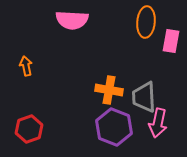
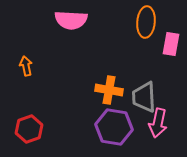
pink semicircle: moved 1 px left
pink rectangle: moved 3 px down
purple hexagon: rotated 12 degrees counterclockwise
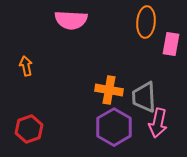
purple hexagon: rotated 21 degrees clockwise
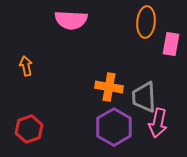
orange cross: moved 3 px up
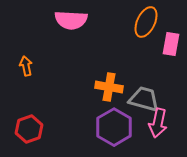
orange ellipse: rotated 20 degrees clockwise
gray trapezoid: moved 2 px down; rotated 108 degrees clockwise
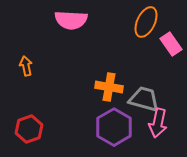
pink rectangle: rotated 45 degrees counterclockwise
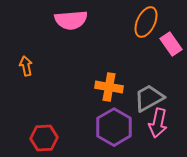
pink semicircle: rotated 8 degrees counterclockwise
gray trapezoid: moved 5 px right, 1 px up; rotated 44 degrees counterclockwise
red hexagon: moved 15 px right, 9 px down; rotated 16 degrees clockwise
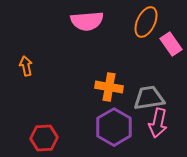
pink semicircle: moved 16 px right, 1 px down
gray trapezoid: rotated 20 degrees clockwise
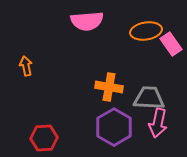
orange ellipse: moved 9 px down; rotated 56 degrees clockwise
gray trapezoid: rotated 12 degrees clockwise
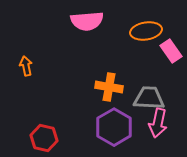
pink rectangle: moved 7 px down
red hexagon: rotated 16 degrees clockwise
